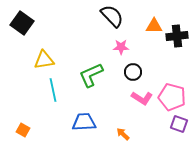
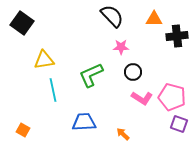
orange triangle: moved 7 px up
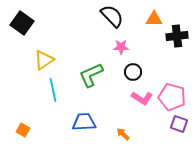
yellow triangle: rotated 25 degrees counterclockwise
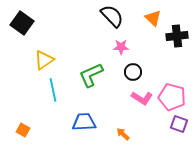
orange triangle: moved 1 px left, 1 px up; rotated 42 degrees clockwise
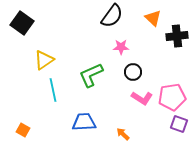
black semicircle: rotated 80 degrees clockwise
pink pentagon: rotated 24 degrees counterclockwise
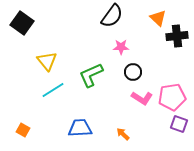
orange triangle: moved 5 px right
yellow triangle: moved 3 px right, 1 px down; rotated 35 degrees counterclockwise
cyan line: rotated 70 degrees clockwise
blue trapezoid: moved 4 px left, 6 px down
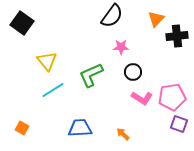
orange triangle: moved 2 px left, 1 px down; rotated 30 degrees clockwise
orange square: moved 1 px left, 2 px up
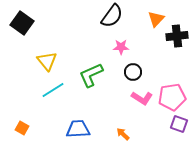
blue trapezoid: moved 2 px left, 1 px down
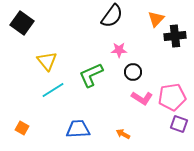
black cross: moved 2 px left
pink star: moved 2 px left, 3 px down
orange arrow: rotated 16 degrees counterclockwise
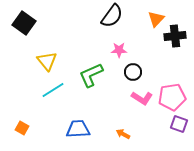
black square: moved 2 px right
